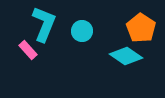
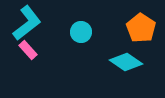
cyan L-shape: moved 17 px left, 1 px up; rotated 30 degrees clockwise
cyan circle: moved 1 px left, 1 px down
cyan diamond: moved 6 px down
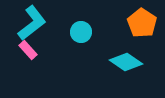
cyan L-shape: moved 5 px right
orange pentagon: moved 1 px right, 5 px up
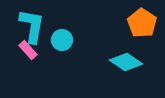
cyan L-shape: moved 3 px down; rotated 42 degrees counterclockwise
cyan circle: moved 19 px left, 8 px down
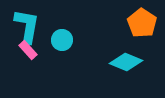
cyan L-shape: moved 5 px left
cyan diamond: rotated 12 degrees counterclockwise
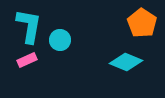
cyan L-shape: moved 2 px right
cyan circle: moved 2 px left
pink rectangle: moved 1 px left, 10 px down; rotated 72 degrees counterclockwise
